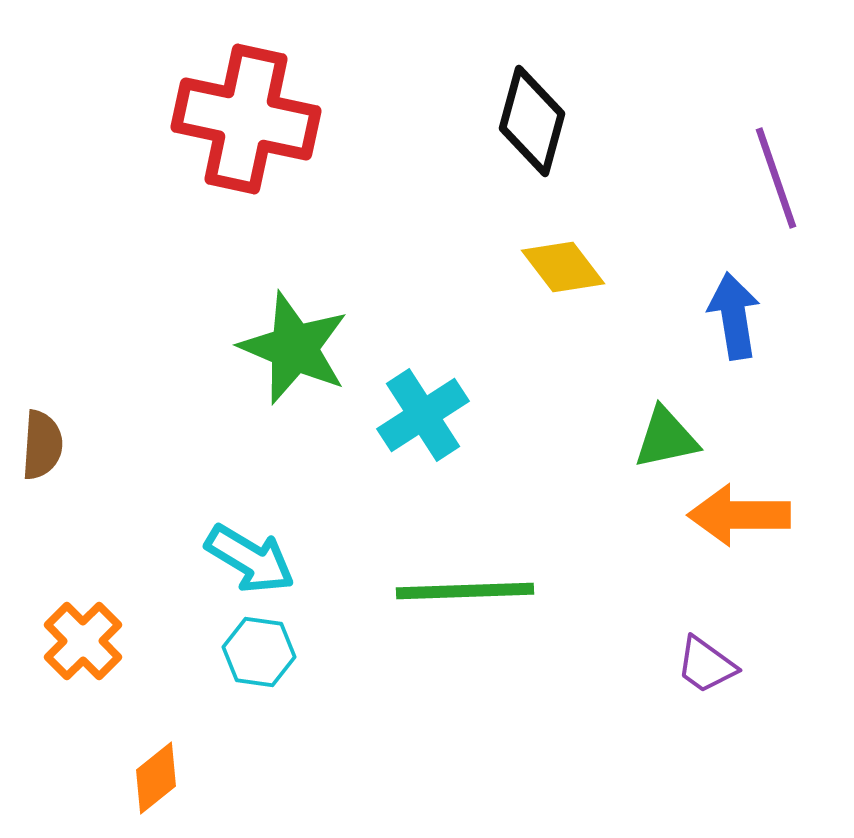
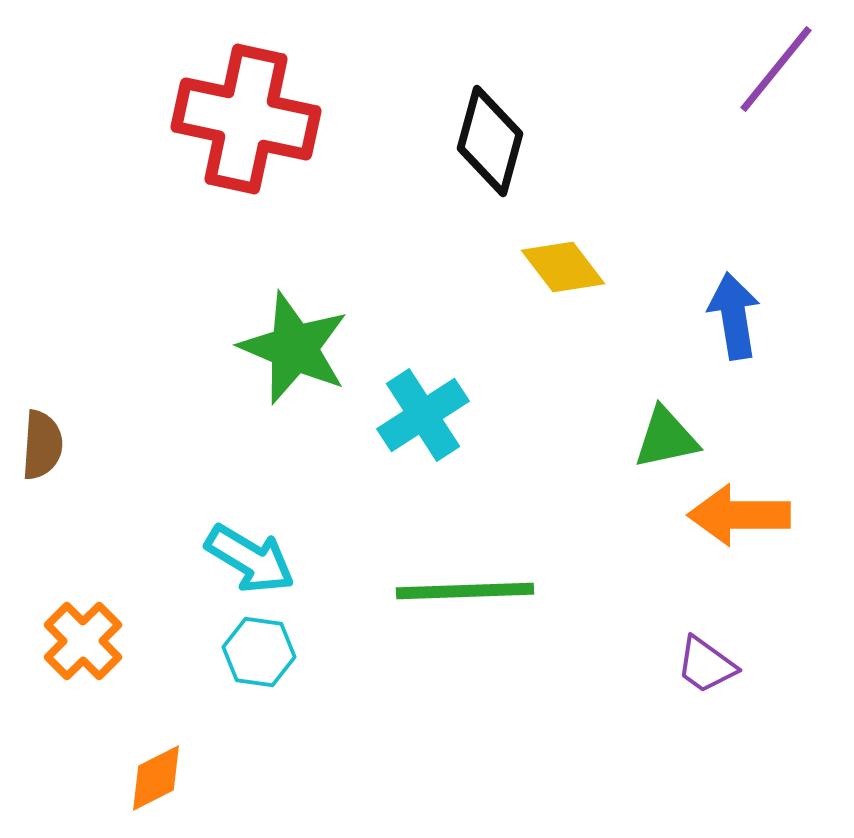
black diamond: moved 42 px left, 20 px down
purple line: moved 109 px up; rotated 58 degrees clockwise
orange diamond: rotated 12 degrees clockwise
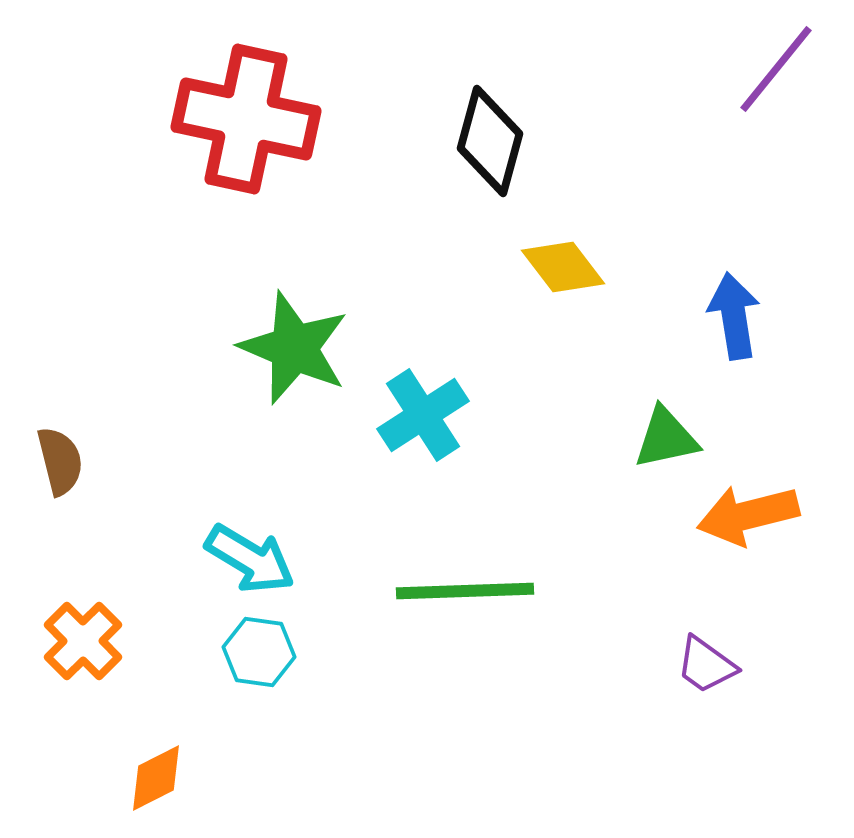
brown semicircle: moved 18 px right, 16 px down; rotated 18 degrees counterclockwise
orange arrow: moved 9 px right; rotated 14 degrees counterclockwise
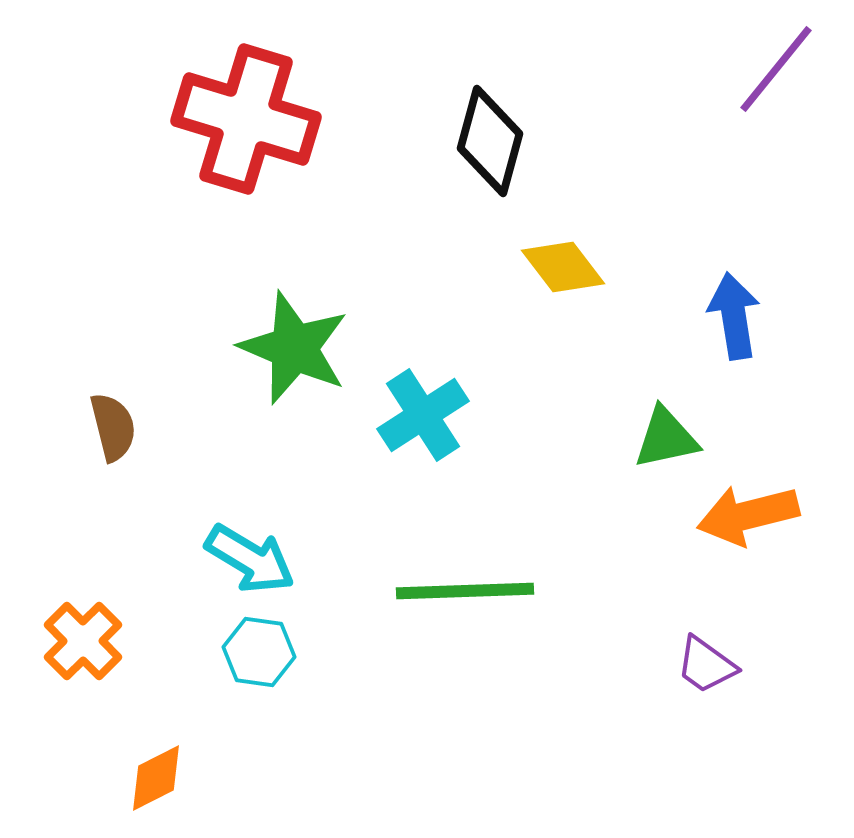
red cross: rotated 5 degrees clockwise
brown semicircle: moved 53 px right, 34 px up
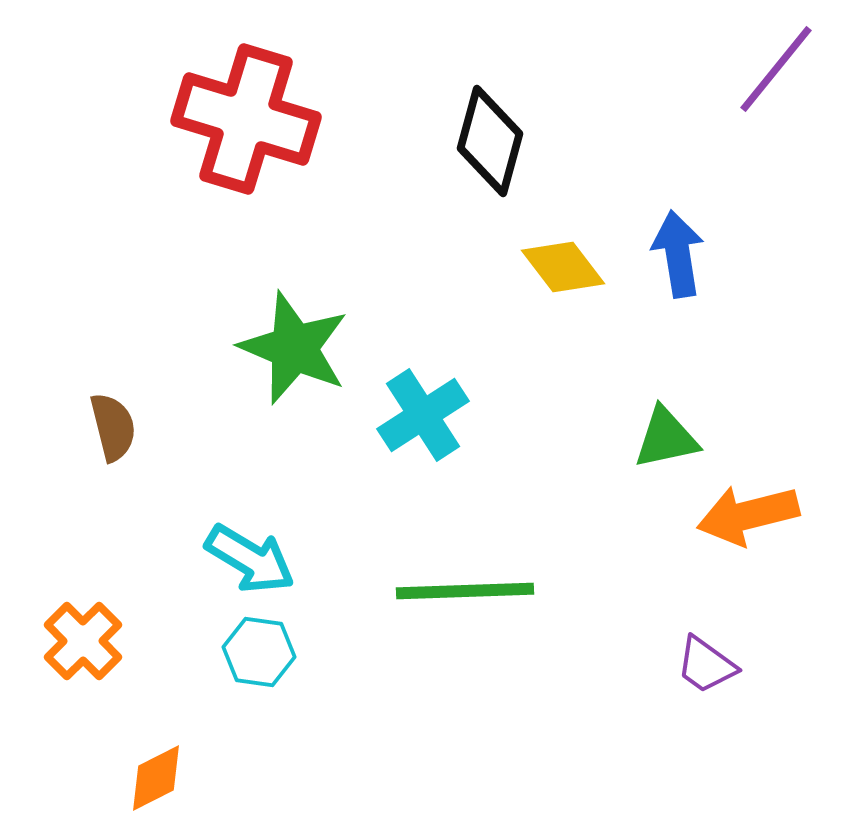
blue arrow: moved 56 px left, 62 px up
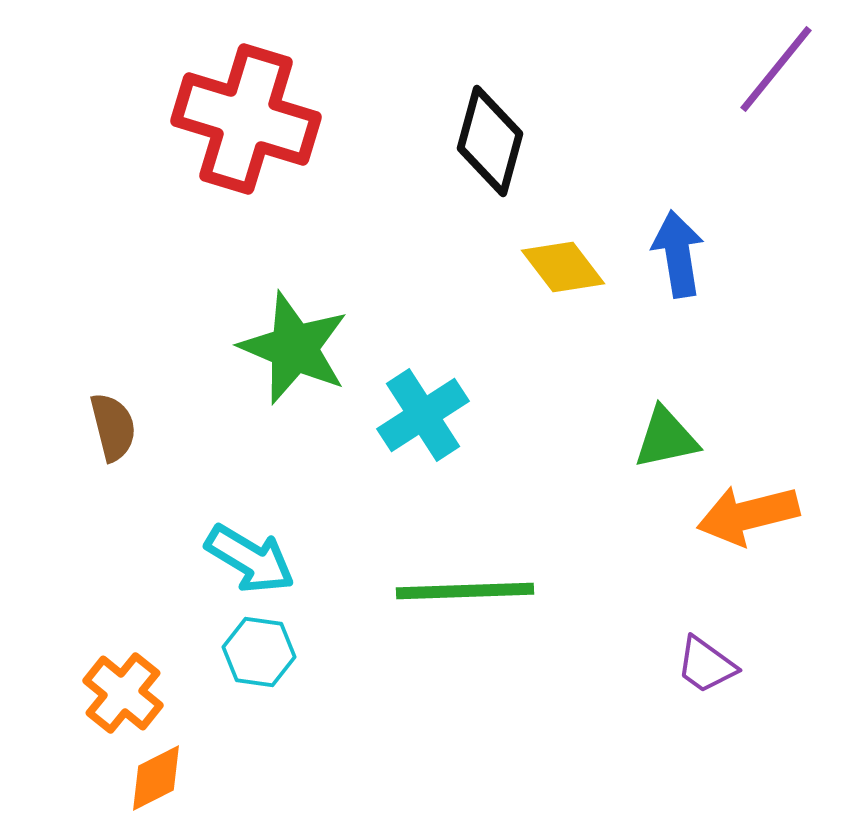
orange cross: moved 40 px right, 52 px down; rotated 6 degrees counterclockwise
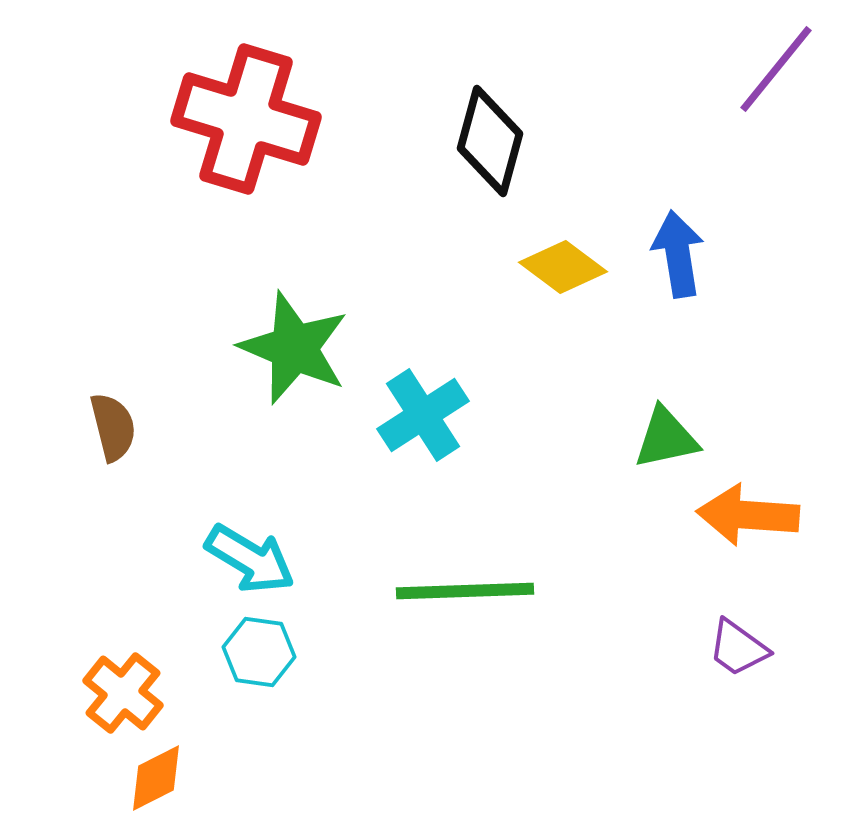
yellow diamond: rotated 16 degrees counterclockwise
orange arrow: rotated 18 degrees clockwise
purple trapezoid: moved 32 px right, 17 px up
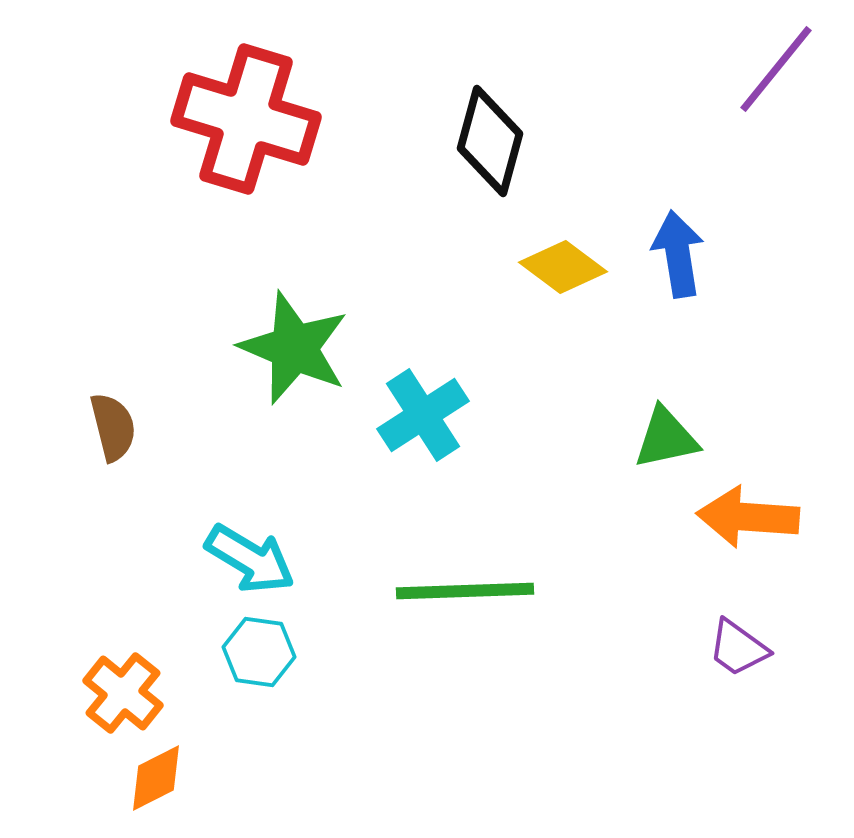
orange arrow: moved 2 px down
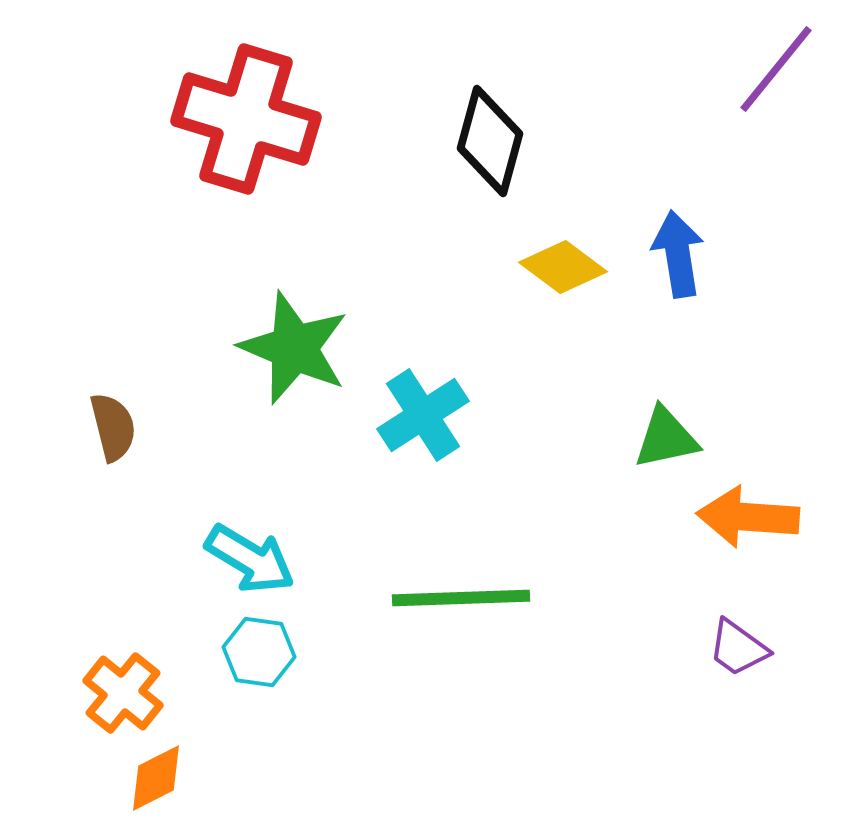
green line: moved 4 px left, 7 px down
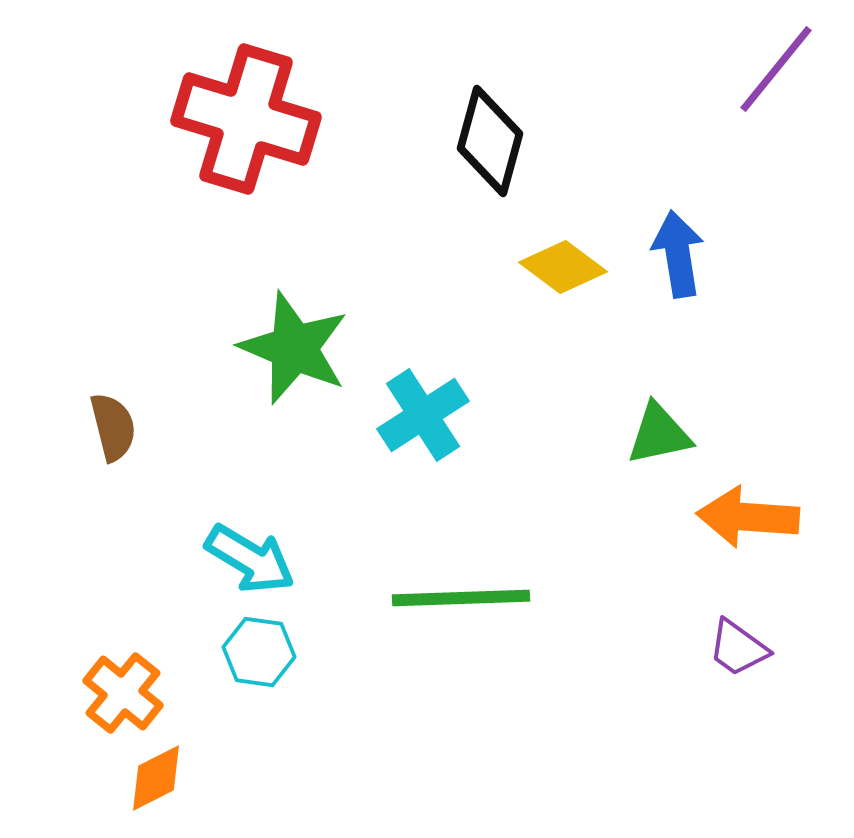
green triangle: moved 7 px left, 4 px up
